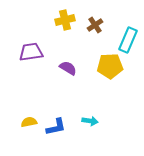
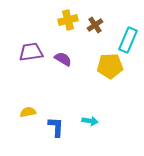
yellow cross: moved 3 px right
purple semicircle: moved 5 px left, 9 px up
yellow semicircle: moved 1 px left, 10 px up
blue L-shape: rotated 75 degrees counterclockwise
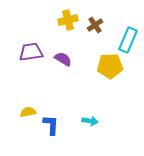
blue L-shape: moved 5 px left, 2 px up
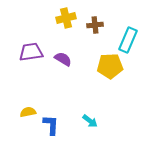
yellow cross: moved 2 px left, 2 px up
brown cross: rotated 28 degrees clockwise
cyan arrow: rotated 28 degrees clockwise
